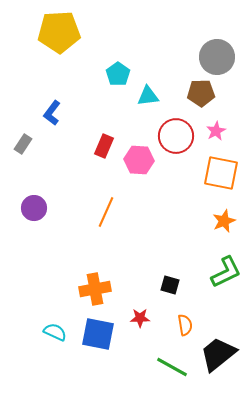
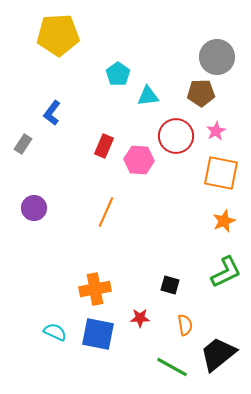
yellow pentagon: moved 1 px left, 3 px down
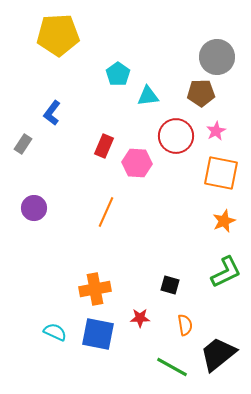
pink hexagon: moved 2 px left, 3 px down
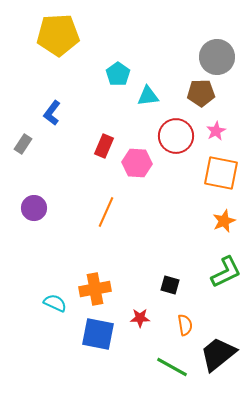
cyan semicircle: moved 29 px up
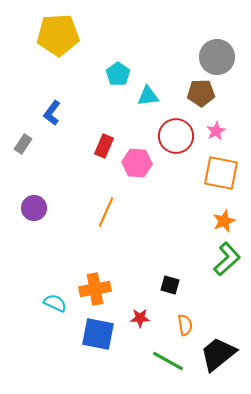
green L-shape: moved 1 px right, 13 px up; rotated 16 degrees counterclockwise
green line: moved 4 px left, 6 px up
